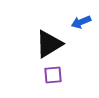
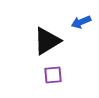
black triangle: moved 2 px left, 3 px up
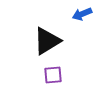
blue arrow: moved 1 px right, 8 px up
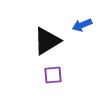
blue arrow: moved 11 px down
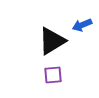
black triangle: moved 5 px right
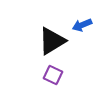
purple square: rotated 30 degrees clockwise
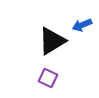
purple square: moved 5 px left, 3 px down
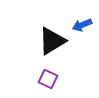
purple square: moved 1 px down
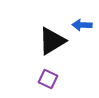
blue arrow: rotated 24 degrees clockwise
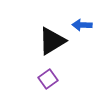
purple square: rotated 30 degrees clockwise
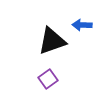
black triangle: rotated 12 degrees clockwise
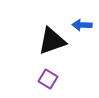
purple square: rotated 24 degrees counterclockwise
